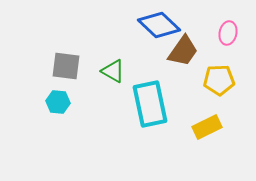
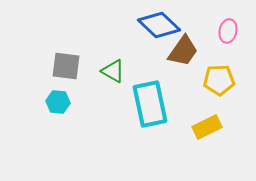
pink ellipse: moved 2 px up
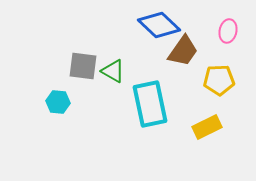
gray square: moved 17 px right
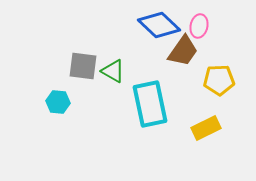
pink ellipse: moved 29 px left, 5 px up
yellow rectangle: moved 1 px left, 1 px down
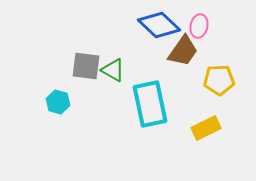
gray square: moved 3 px right
green triangle: moved 1 px up
cyan hexagon: rotated 10 degrees clockwise
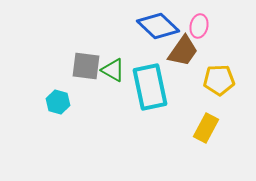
blue diamond: moved 1 px left, 1 px down
cyan rectangle: moved 17 px up
yellow rectangle: rotated 36 degrees counterclockwise
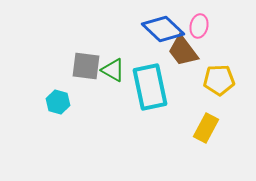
blue diamond: moved 5 px right, 3 px down
brown trapezoid: rotated 108 degrees clockwise
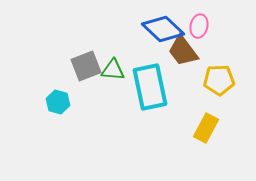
gray square: rotated 28 degrees counterclockwise
green triangle: rotated 25 degrees counterclockwise
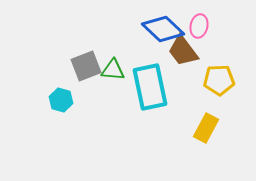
cyan hexagon: moved 3 px right, 2 px up
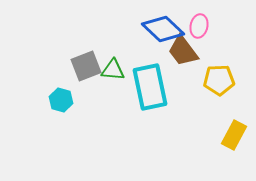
yellow rectangle: moved 28 px right, 7 px down
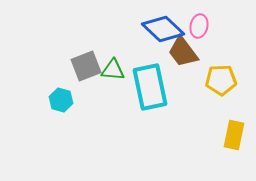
brown trapezoid: moved 1 px down
yellow pentagon: moved 2 px right
yellow rectangle: rotated 16 degrees counterclockwise
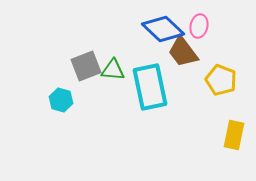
yellow pentagon: rotated 24 degrees clockwise
